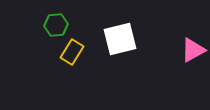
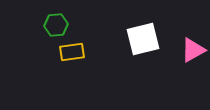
white square: moved 23 px right
yellow rectangle: rotated 50 degrees clockwise
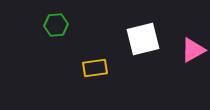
yellow rectangle: moved 23 px right, 16 px down
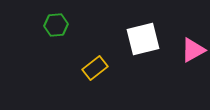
yellow rectangle: rotated 30 degrees counterclockwise
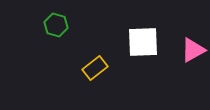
green hexagon: rotated 20 degrees clockwise
white square: moved 3 px down; rotated 12 degrees clockwise
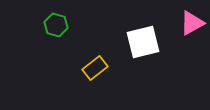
white square: rotated 12 degrees counterclockwise
pink triangle: moved 1 px left, 27 px up
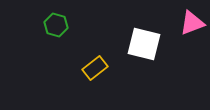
pink triangle: rotated 8 degrees clockwise
white square: moved 1 px right, 2 px down; rotated 28 degrees clockwise
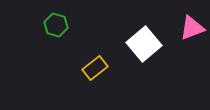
pink triangle: moved 5 px down
white square: rotated 36 degrees clockwise
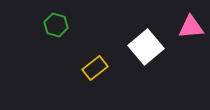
pink triangle: moved 1 px left, 1 px up; rotated 16 degrees clockwise
white square: moved 2 px right, 3 px down
